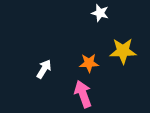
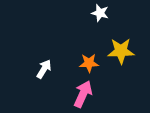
yellow star: moved 2 px left
pink arrow: rotated 44 degrees clockwise
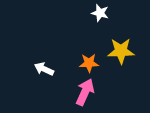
white arrow: rotated 96 degrees counterclockwise
pink arrow: moved 2 px right, 2 px up
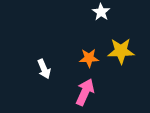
white star: moved 1 px right, 1 px up; rotated 18 degrees clockwise
orange star: moved 5 px up
white arrow: rotated 138 degrees counterclockwise
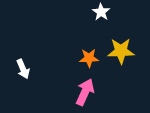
white arrow: moved 21 px left
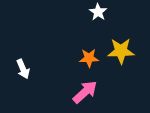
white star: moved 3 px left
pink arrow: rotated 24 degrees clockwise
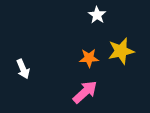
white star: moved 1 px left, 3 px down
yellow star: rotated 12 degrees counterclockwise
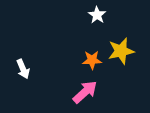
orange star: moved 3 px right, 2 px down
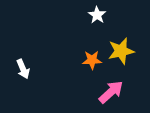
pink arrow: moved 26 px right
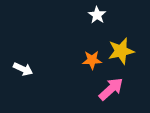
white arrow: rotated 42 degrees counterclockwise
pink arrow: moved 3 px up
